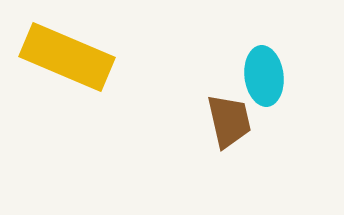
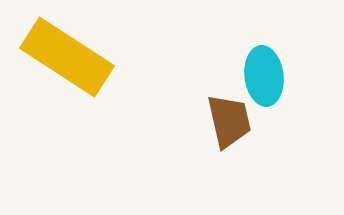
yellow rectangle: rotated 10 degrees clockwise
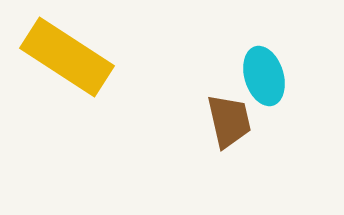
cyan ellipse: rotated 10 degrees counterclockwise
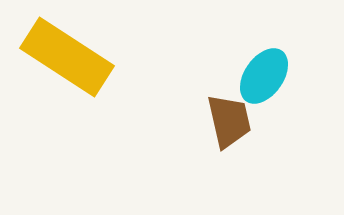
cyan ellipse: rotated 52 degrees clockwise
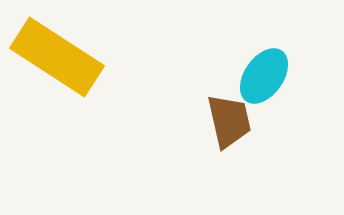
yellow rectangle: moved 10 px left
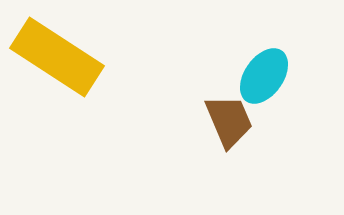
brown trapezoid: rotated 10 degrees counterclockwise
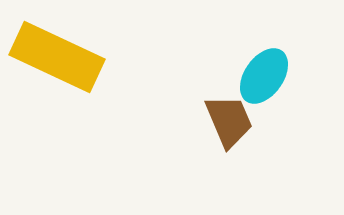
yellow rectangle: rotated 8 degrees counterclockwise
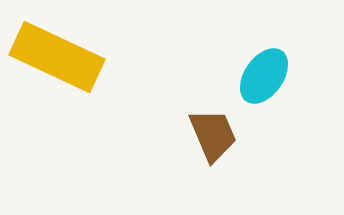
brown trapezoid: moved 16 px left, 14 px down
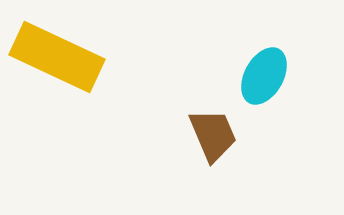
cyan ellipse: rotated 6 degrees counterclockwise
